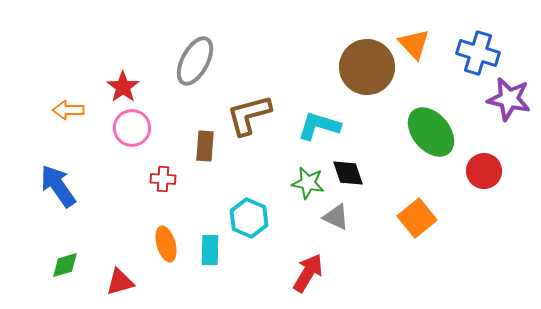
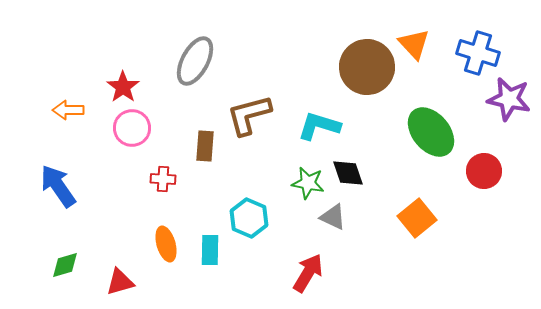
gray triangle: moved 3 px left
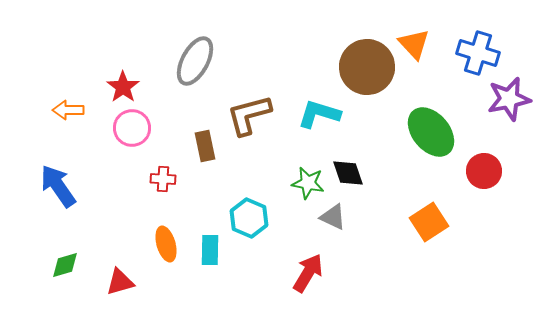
purple star: rotated 24 degrees counterclockwise
cyan L-shape: moved 12 px up
brown rectangle: rotated 16 degrees counterclockwise
orange square: moved 12 px right, 4 px down; rotated 6 degrees clockwise
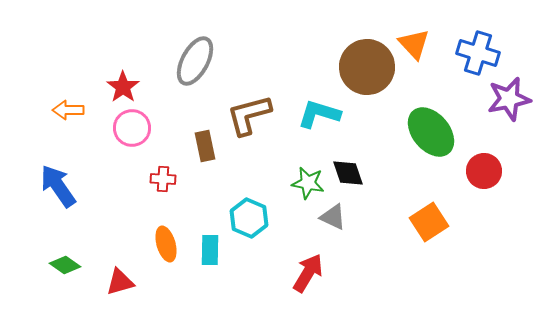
green diamond: rotated 52 degrees clockwise
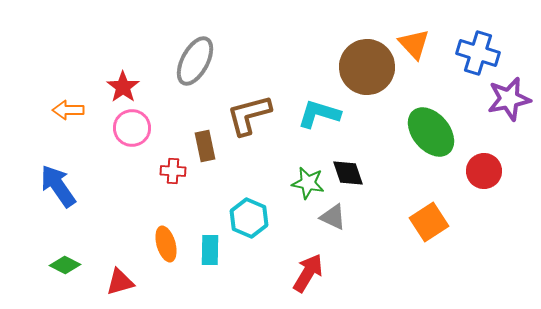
red cross: moved 10 px right, 8 px up
green diamond: rotated 8 degrees counterclockwise
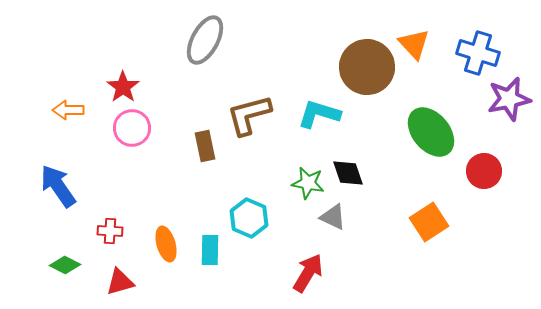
gray ellipse: moved 10 px right, 21 px up
red cross: moved 63 px left, 60 px down
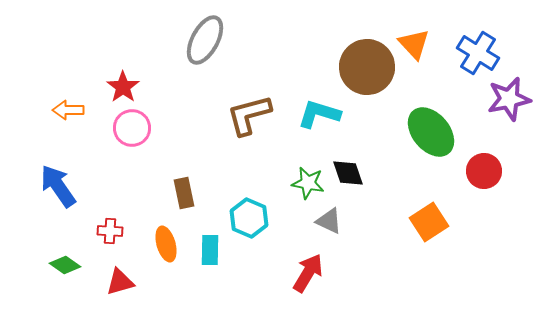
blue cross: rotated 15 degrees clockwise
brown rectangle: moved 21 px left, 47 px down
gray triangle: moved 4 px left, 4 px down
green diamond: rotated 8 degrees clockwise
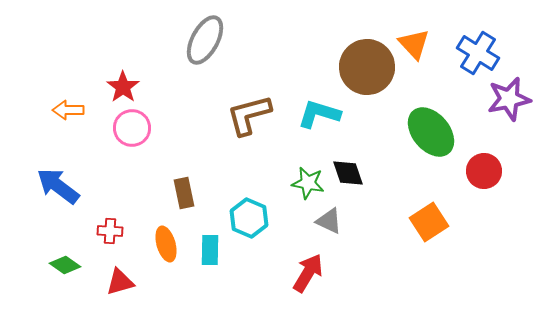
blue arrow: rotated 18 degrees counterclockwise
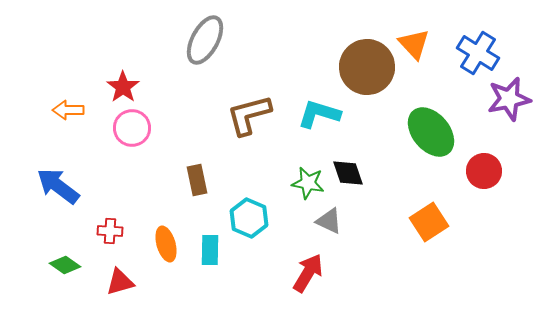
brown rectangle: moved 13 px right, 13 px up
